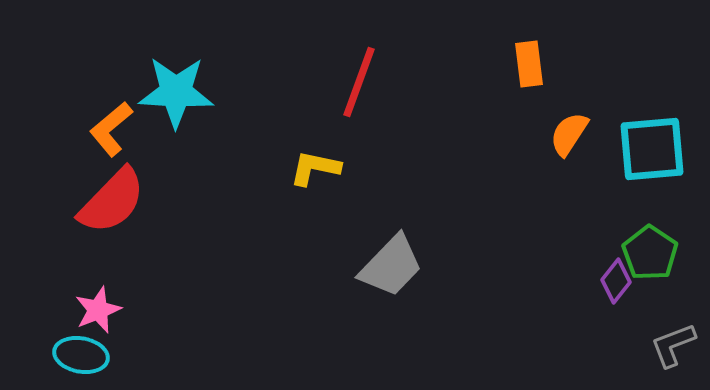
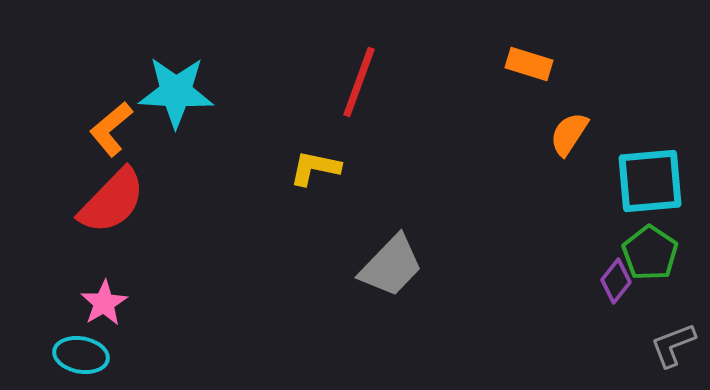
orange rectangle: rotated 66 degrees counterclockwise
cyan square: moved 2 px left, 32 px down
pink star: moved 6 px right, 7 px up; rotated 9 degrees counterclockwise
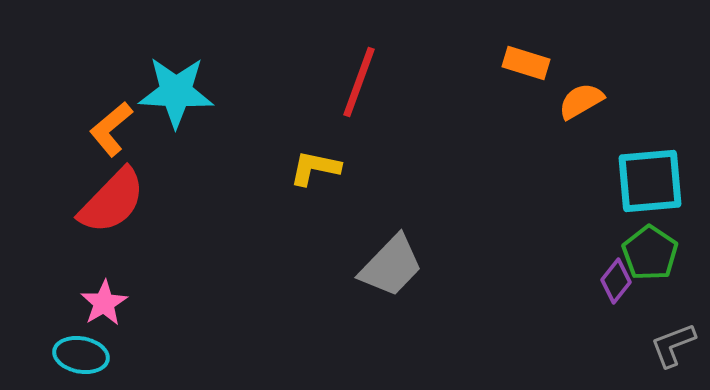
orange rectangle: moved 3 px left, 1 px up
orange semicircle: moved 12 px right, 33 px up; rotated 27 degrees clockwise
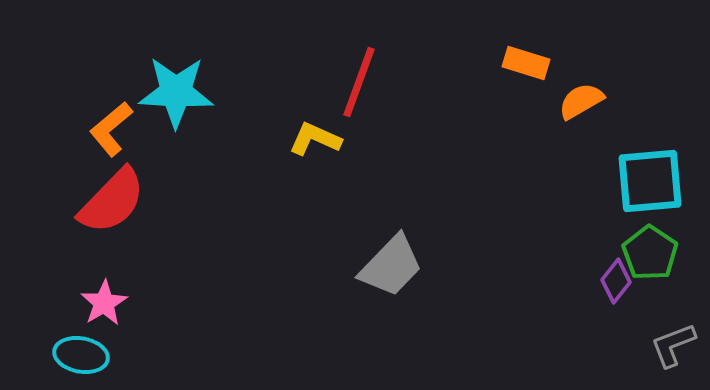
yellow L-shape: moved 29 px up; rotated 12 degrees clockwise
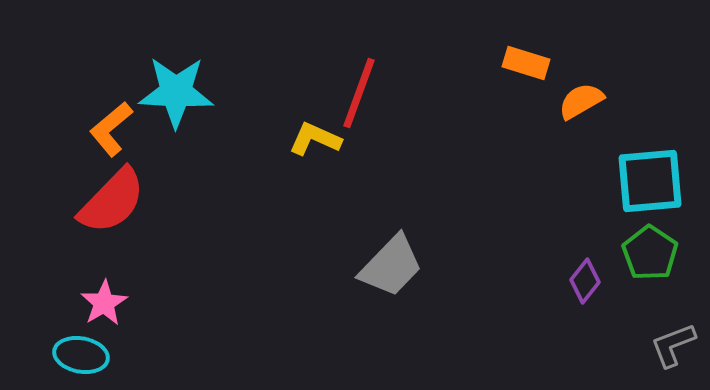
red line: moved 11 px down
purple diamond: moved 31 px left
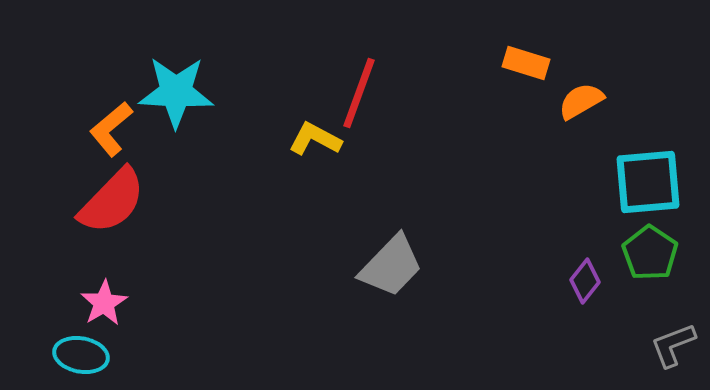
yellow L-shape: rotated 4 degrees clockwise
cyan square: moved 2 px left, 1 px down
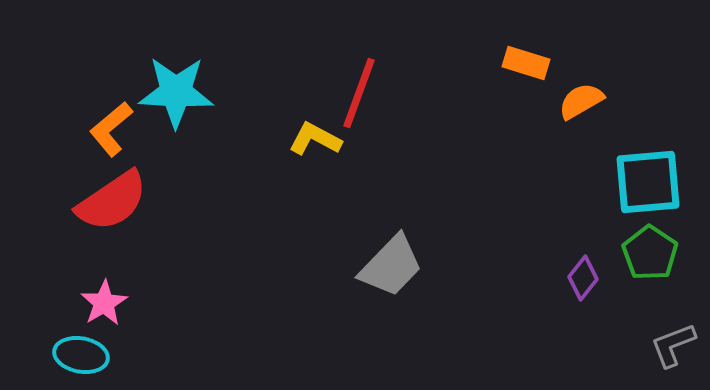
red semicircle: rotated 12 degrees clockwise
purple diamond: moved 2 px left, 3 px up
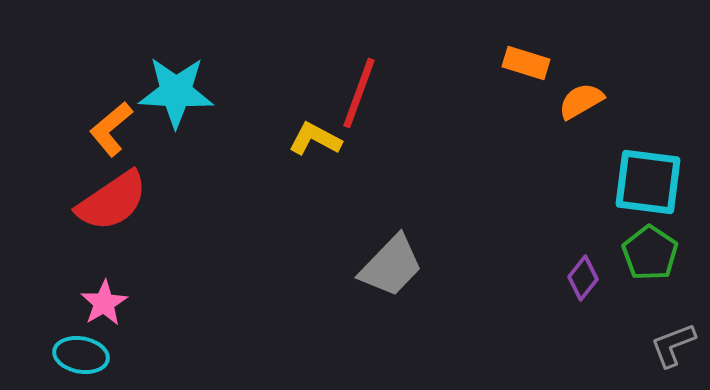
cyan square: rotated 12 degrees clockwise
